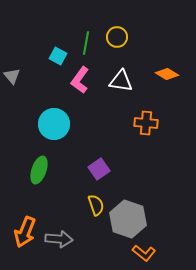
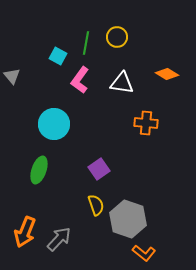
white triangle: moved 1 px right, 2 px down
gray arrow: rotated 52 degrees counterclockwise
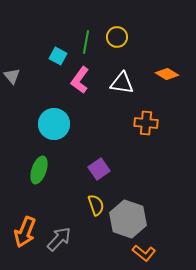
green line: moved 1 px up
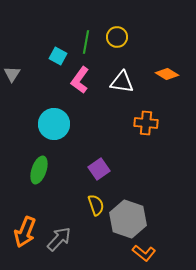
gray triangle: moved 2 px up; rotated 12 degrees clockwise
white triangle: moved 1 px up
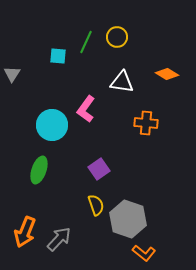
green line: rotated 15 degrees clockwise
cyan square: rotated 24 degrees counterclockwise
pink L-shape: moved 6 px right, 29 px down
cyan circle: moved 2 px left, 1 px down
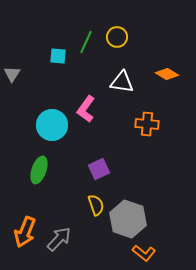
orange cross: moved 1 px right, 1 px down
purple square: rotated 10 degrees clockwise
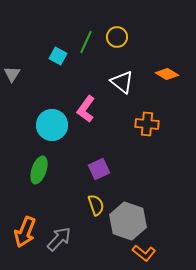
cyan square: rotated 24 degrees clockwise
white triangle: rotated 30 degrees clockwise
gray hexagon: moved 2 px down
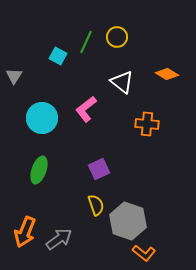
gray triangle: moved 2 px right, 2 px down
pink L-shape: rotated 16 degrees clockwise
cyan circle: moved 10 px left, 7 px up
gray arrow: rotated 12 degrees clockwise
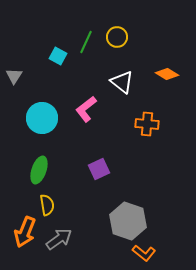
yellow semicircle: moved 49 px left; rotated 10 degrees clockwise
